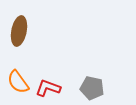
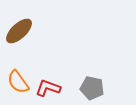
brown ellipse: rotated 36 degrees clockwise
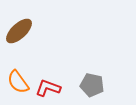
gray pentagon: moved 3 px up
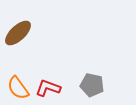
brown ellipse: moved 1 px left, 2 px down
orange semicircle: moved 6 px down
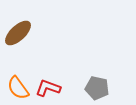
gray pentagon: moved 5 px right, 3 px down
